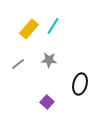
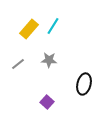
black ellipse: moved 4 px right
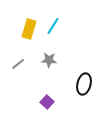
yellow rectangle: rotated 24 degrees counterclockwise
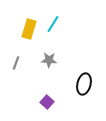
cyan line: moved 2 px up
gray line: moved 2 px left, 1 px up; rotated 32 degrees counterclockwise
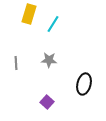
yellow rectangle: moved 15 px up
gray line: rotated 24 degrees counterclockwise
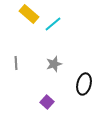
yellow rectangle: rotated 66 degrees counterclockwise
cyan line: rotated 18 degrees clockwise
gray star: moved 5 px right, 4 px down; rotated 21 degrees counterclockwise
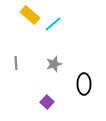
yellow rectangle: moved 1 px right, 1 px down
black ellipse: rotated 15 degrees counterclockwise
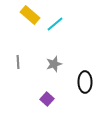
cyan line: moved 2 px right
gray line: moved 2 px right, 1 px up
black ellipse: moved 1 px right, 2 px up
purple square: moved 3 px up
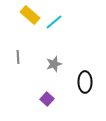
cyan line: moved 1 px left, 2 px up
gray line: moved 5 px up
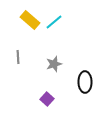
yellow rectangle: moved 5 px down
